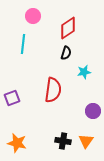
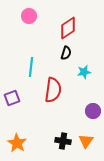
pink circle: moved 4 px left
cyan line: moved 8 px right, 23 px down
orange star: rotated 18 degrees clockwise
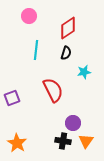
cyan line: moved 5 px right, 17 px up
red semicircle: rotated 35 degrees counterclockwise
purple circle: moved 20 px left, 12 px down
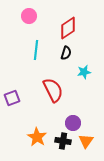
orange star: moved 20 px right, 6 px up
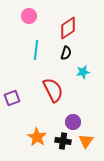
cyan star: moved 1 px left
purple circle: moved 1 px up
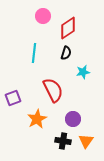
pink circle: moved 14 px right
cyan line: moved 2 px left, 3 px down
purple square: moved 1 px right
purple circle: moved 3 px up
orange star: moved 18 px up; rotated 12 degrees clockwise
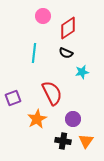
black semicircle: rotated 96 degrees clockwise
cyan star: moved 1 px left
red semicircle: moved 1 px left, 3 px down
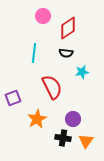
black semicircle: rotated 16 degrees counterclockwise
red semicircle: moved 6 px up
black cross: moved 3 px up
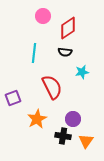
black semicircle: moved 1 px left, 1 px up
black cross: moved 2 px up
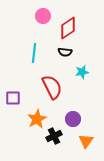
purple square: rotated 21 degrees clockwise
black cross: moved 9 px left; rotated 35 degrees counterclockwise
